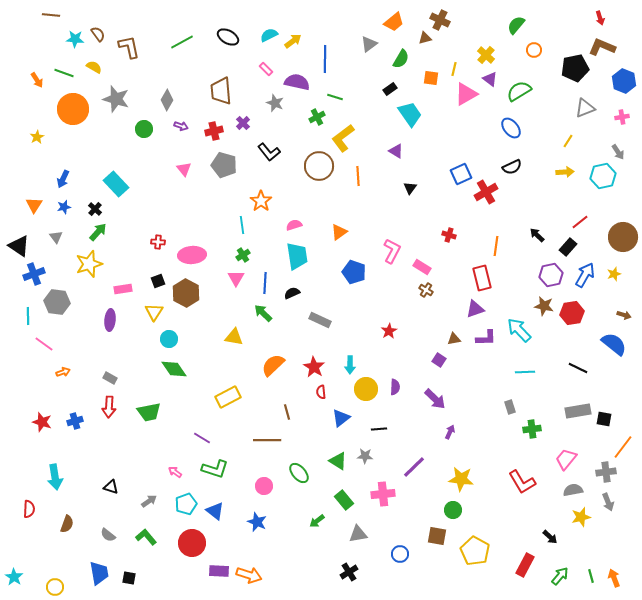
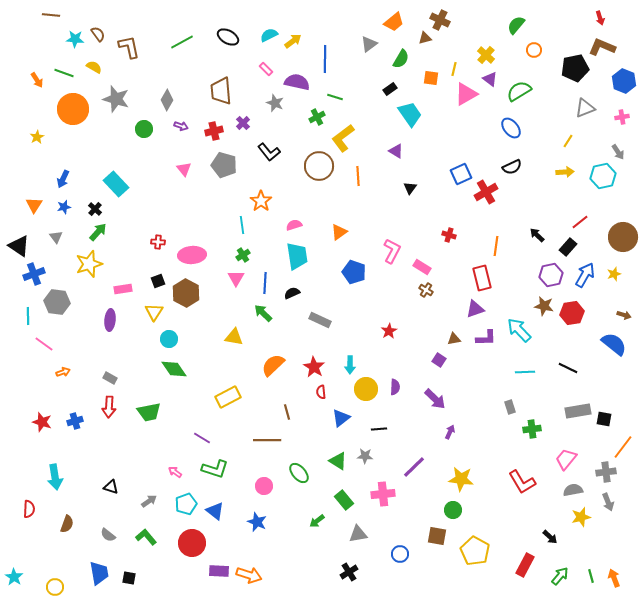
black line at (578, 368): moved 10 px left
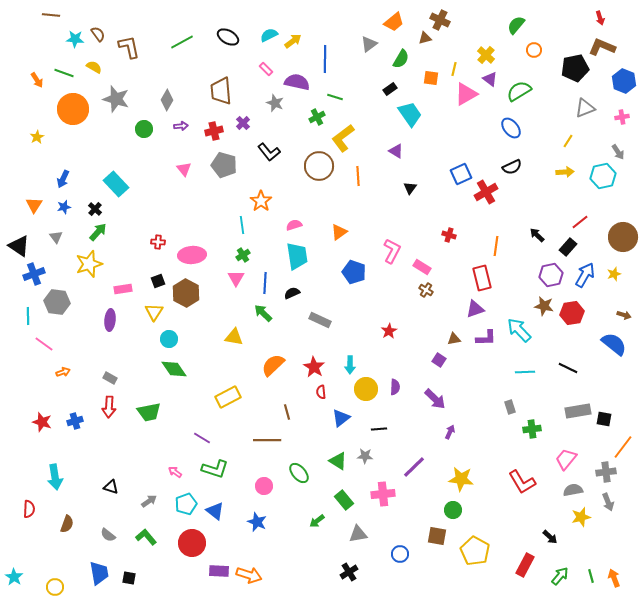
purple arrow at (181, 126): rotated 24 degrees counterclockwise
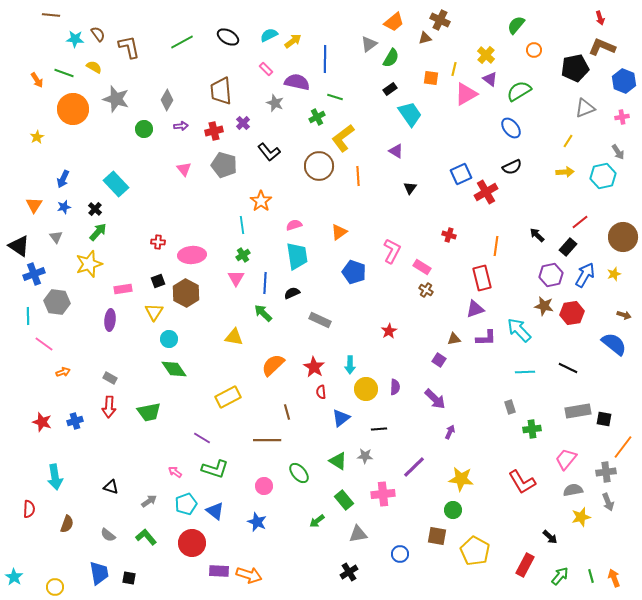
green semicircle at (401, 59): moved 10 px left, 1 px up
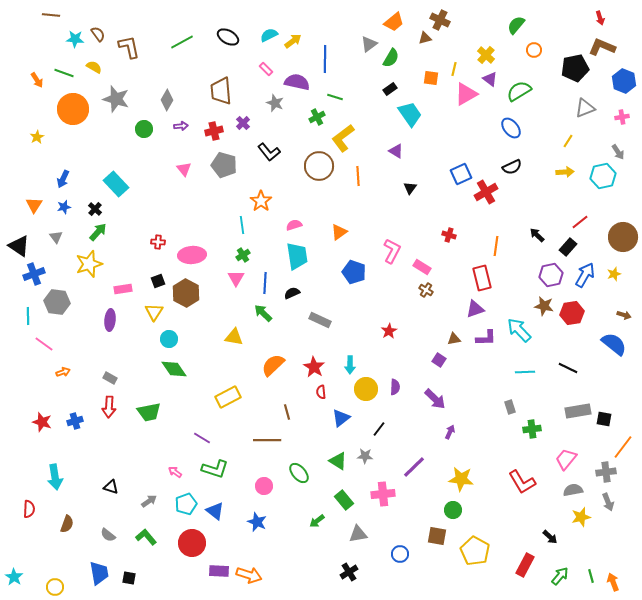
black line at (379, 429): rotated 49 degrees counterclockwise
orange arrow at (614, 578): moved 1 px left, 4 px down
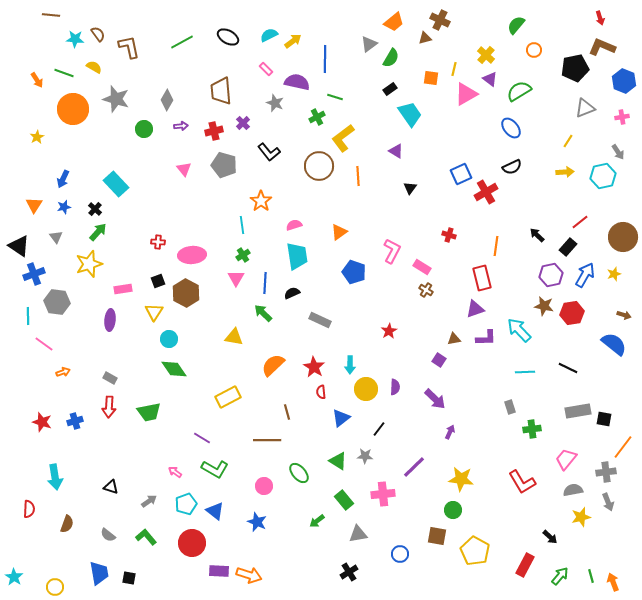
green L-shape at (215, 469): rotated 12 degrees clockwise
